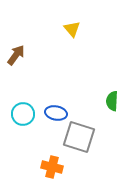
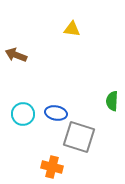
yellow triangle: rotated 42 degrees counterclockwise
brown arrow: rotated 105 degrees counterclockwise
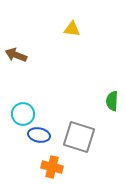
blue ellipse: moved 17 px left, 22 px down
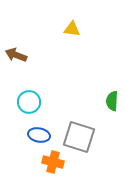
cyan circle: moved 6 px right, 12 px up
orange cross: moved 1 px right, 5 px up
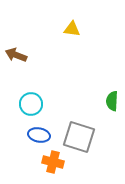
cyan circle: moved 2 px right, 2 px down
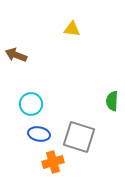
blue ellipse: moved 1 px up
orange cross: rotated 30 degrees counterclockwise
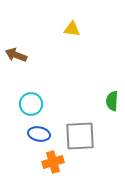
gray square: moved 1 px right, 1 px up; rotated 20 degrees counterclockwise
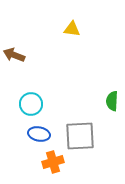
brown arrow: moved 2 px left
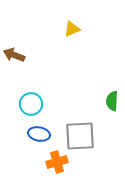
yellow triangle: rotated 30 degrees counterclockwise
orange cross: moved 4 px right
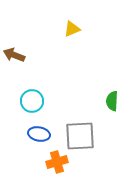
cyan circle: moved 1 px right, 3 px up
